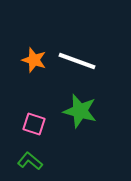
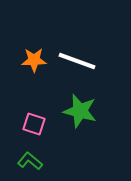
orange star: rotated 20 degrees counterclockwise
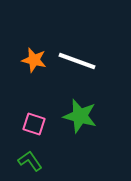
orange star: rotated 15 degrees clockwise
green star: moved 5 px down
green L-shape: rotated 15 degrees clockwise
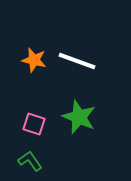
green star: moved 1 px left, 1 px down; rotated 8 degrees clockwise
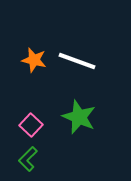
pink square: moved 3 px left, 1 px down; rotated 25 degrees clockwise
green L-shape: moved 2 px left, 2 px up; rotated 100 degrees counterclockwise
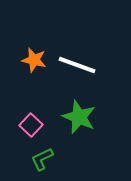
white line: moved 4 px down
green L-shape: moved 14 px right; rotated 20 degrees clockwise
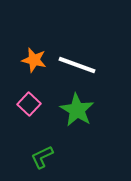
green star: moved 2 px left, 7 px up; rotated 8 degrees clockwise
pink square: moved 2 px left, 21 px up
green L-shape: moved 2 px up
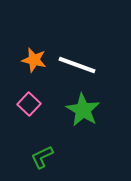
green star: moved 6 px right
